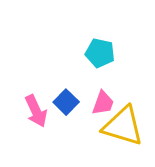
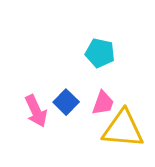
yellow triangle: moved 3 px down; rotated 12 degrees counterclockwise
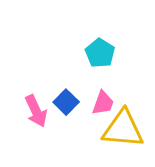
cyan pentagon: rotated 20 degrees clockwise
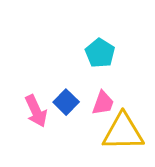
yellow triangle: moved 3 px down; rotated 6 degrees counterclockwise
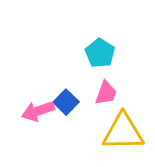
pink trapezoid: moved 3 px right, 10 px up
pink arrow: moved 2 px right; rotated 96 degrees clockwise
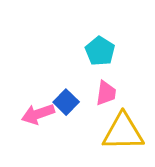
cyan pentagon: moved 2 px up
pink trapezoid: rotated 12 degrees counterclockwise
pink arrow: moved 3 px down
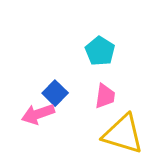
pink trapezoid: moved 1 px left, 3 px down
blue square: moved 11 px left, 9 px up
yellow triangle: moved 2 px down; rotated 18 degrees clockwise
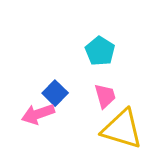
pink trapezoid: rotated 24 degrees counterclockwise
yellow triangle: moved 1 px left, 5 px up
